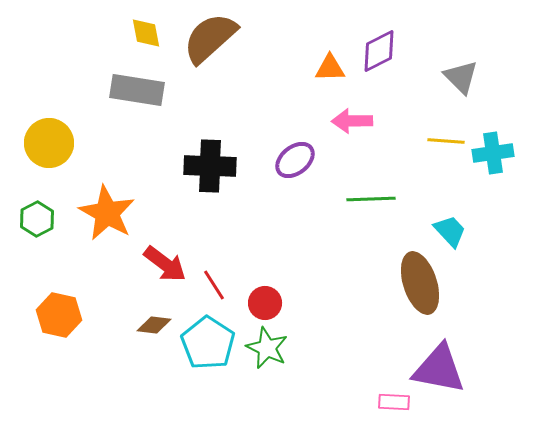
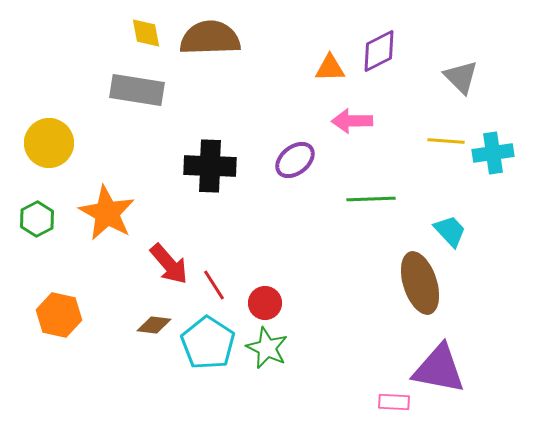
brown semicircle: rotated 40 degrees clockwise
red arrow: moved 4 px right; rotated 12 degrees clockwise
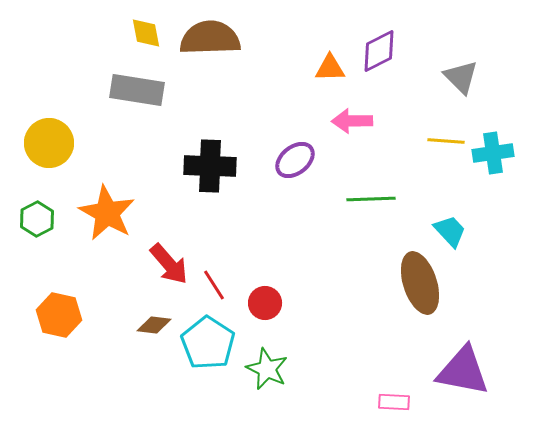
green star: moved 21 px down
purple triangle: moved 24 px right, 2 px down
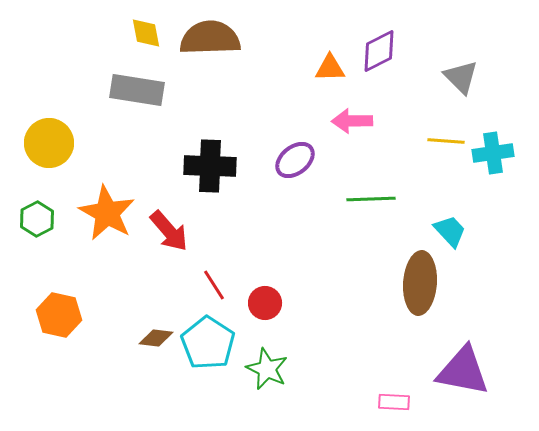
red arrow: moved 33 px up
brown ellipse: rotated 22 degrees clockwise
brown diamond: moved 2 px right, 13 px down
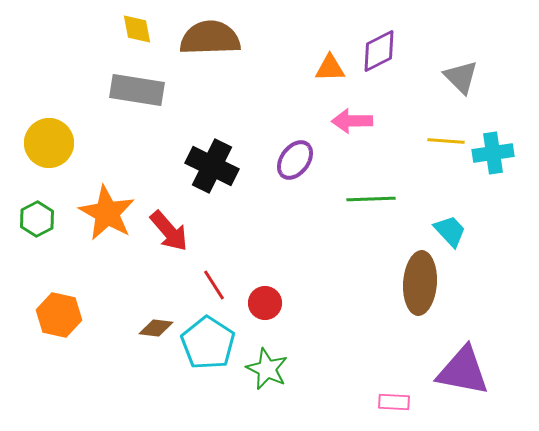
yellow diamond: moved 9 px left, 4 px up
purple ellipse: rotated 15 degrees counterclockwise
black cross: moved 2 px right; rotated 24 degrees clockwise
brown diamond: moved 10 px up
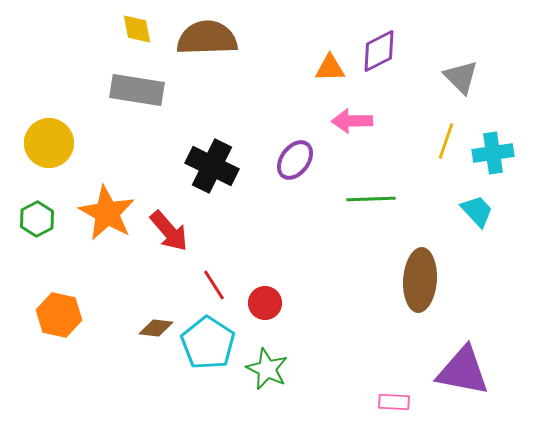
brown semicircle: moved 3 px left
yellow line: rotated 75 degrees counterclockwise
cyan trapezoid: moved 27 px right, 20 px up
brown ellipse: moved 3 px up
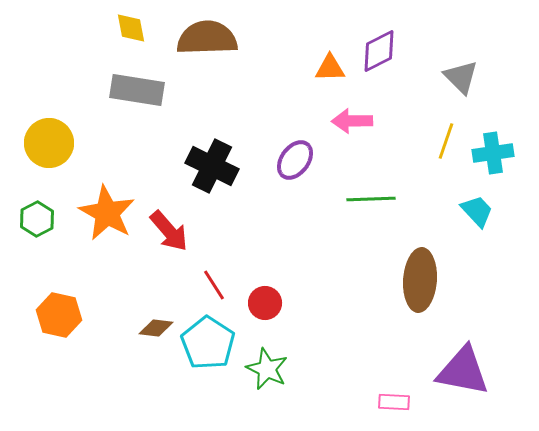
yellow diamond: moved 6 px left, 1 px up
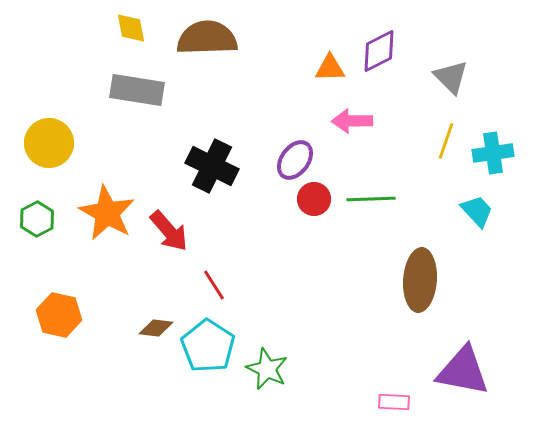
gray triangle: moved 10 px left
red circle: moved 49 px right, 104 px up
cyan pentagon: moved 3 px down
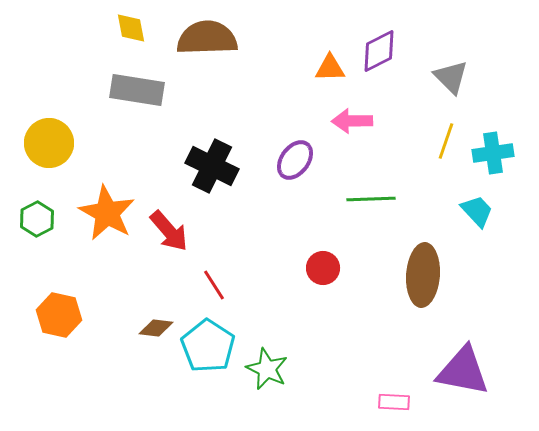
red circle: moved 9 px right, 69 px down
brown ellipse: moved 3 px right, 5 px up
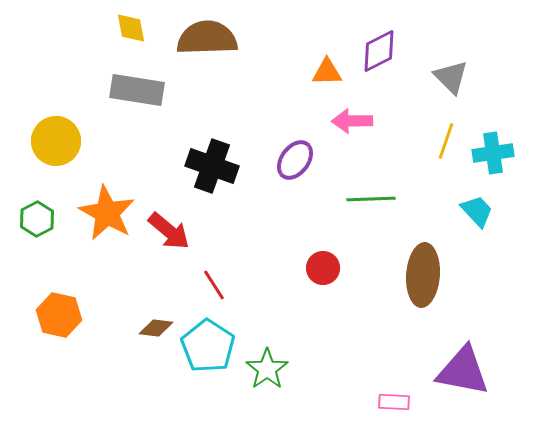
orange triangle: moved 3 px left, 4 px down
yellow circle: moved 7 px right, 2 px up
black cross: rotated 6 degrees counterclockwise
red arrow: rotated 9 degrees counterclockwise
green star: rotated 12 degrees clockwise
